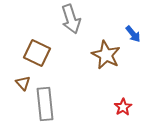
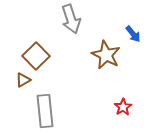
brown square: moved 1 px left, 3 px down; rotated 20 degrees clockwise
brown triangle: moved 3 px up; rotated 42 degrees clockwise
gray rectangle: moved 7 px down
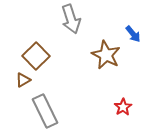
gray rectangle: rotated 20 degrees counterclockwise
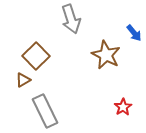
blue arrow: moved 1 px right, 1 px up
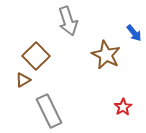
gray arrow: moved 3 px left, 2 px down
gray rectangle: moved 4 px right
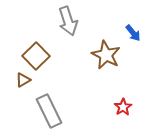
blue arrow: moved 1 px left
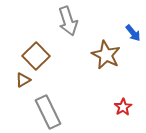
gray rectangle: moved 1 px left, 1 px down
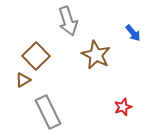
brown star: moved 10 px left
red star: rotated 12 degrees clockwise
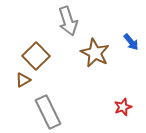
blue arrow: moved 2 px left, 9 px down
brown star: moved 1 px left, 2 px up
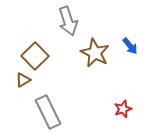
blue arrow: moved 1 px left, 4 px down
brown square: moved 1 px left
red star: moved 2 px down
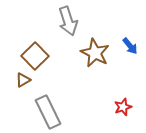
red star: moved 2 px up
